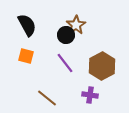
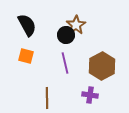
purple line: rotated 25 degrees clockwise
brown line: rotated 50 degrees clockwise
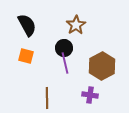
black circle: moved 2 px left, 13 px down
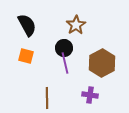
brown hexagon: moved 3 px up
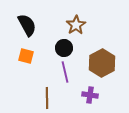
purple line: moved 9 px down
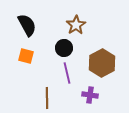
purple line: moved 2 px right, 1 px down
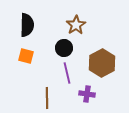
black semicircle: rotated 30 degrees clockwise
purple cross: moved 3 px left, 1 px up
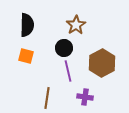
purple line: moved 1 px right, 2 px up
purple cross: moved 2 px left, 3 px down
brown line: rotated 10 degrees clockwise
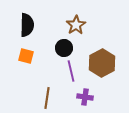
purple line: moved 3 px right
